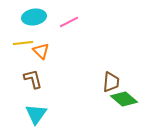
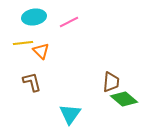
brown L-shape: moved 1 px left, 3 px down
cyan triangle: moved 34 px right
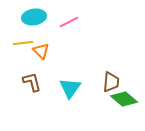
cyan triangle: moved 26 px up
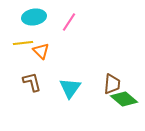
pink line: rotated 30 degrees counterclockwise
brown trapezoid: moved 1 px right, 2 px down
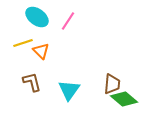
cyan ellipse: moved 3 px right; rotated 45 degrees clockwise
pink line: moved 1 px left, 1 px up
yellow line: rotated 12 degrees counterclockwise
cyan triangle: moved 1 px left, 2 px down
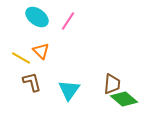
yellow line: moved 2 px left, 15 px down; rotated 48 degrees clockwise
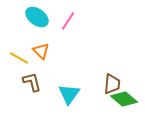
yellow line: moved 2 px left
cyan triangle: moved 4 px down
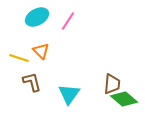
cyan ellipse: rotated 65 degrees counterclockwise
yellow line: rotated 12 degrees counterclockwise
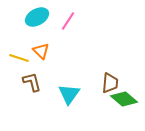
brown trapezoid: moved 2 px left, 1 px up
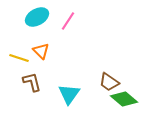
brown trapezoid: moved 1 px left, 1 px up; rotated 120 degrees clockwise
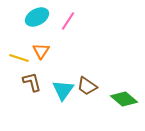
orange triangle: rotated 18 degrees clockwise
brown trapezoid: moved 22 px left, 4 px down
cyan triangle: moved 6 px left, 4 px up
